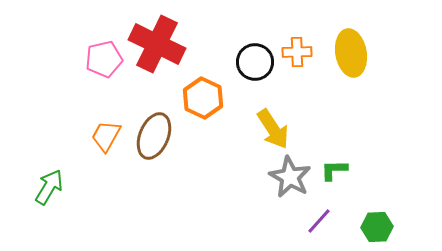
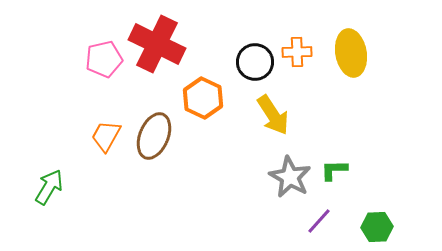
yellow arrow: moved 14 px up
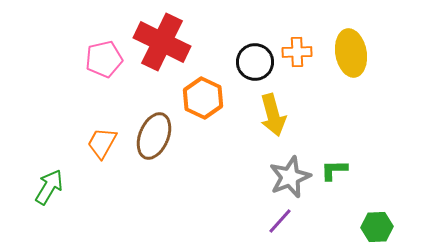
red cross: moved 5 px right, 2 px up
yellow arrow: rotated 18 degrees clockwise
orange trapezoid: moved 4 px left, 7 px down
gray star: rotated 21 degrees clockwise
purple line: moved 39 px left
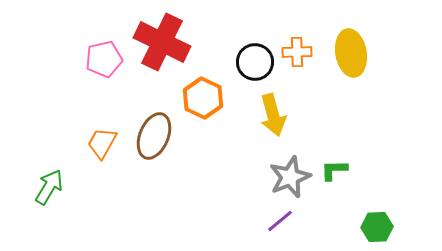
purple line: rotated 8 degrees clockwise
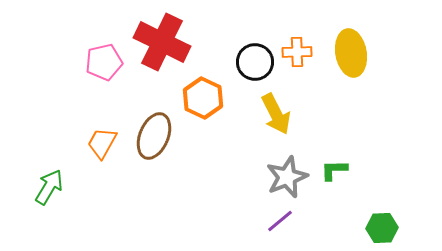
pink pentagon: moved 3 px down
yellow arrow: moved 3 px right, 1 px up; rotated 12 degrees counterclockwise
gray star: moved 3 px left
green hexagon: moved 5 px right, 1 px down
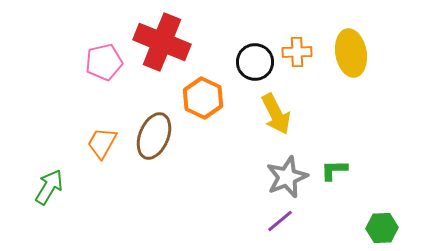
red cross: rotated 4 degrees counterclockwise
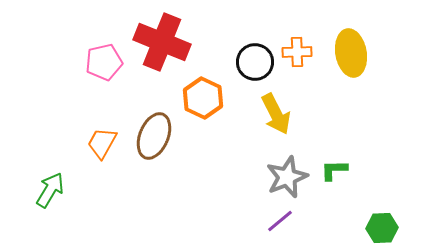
green arrow: moved 1 px right, 3 px down
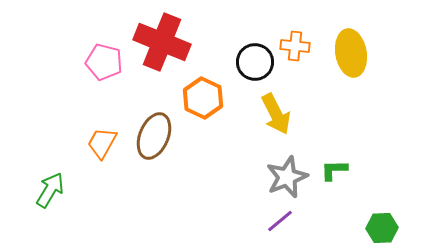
orange cross: moved 2 px left, 6 px up; rotated 8 degrees clockwise
pink pentagon: rotated 27 degrees clockwise
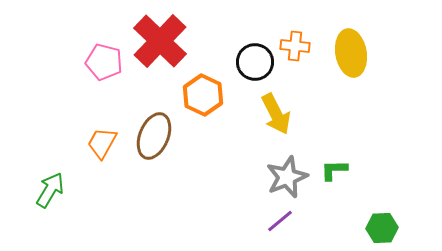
red cross: moved 2 px left, 1 px up; rotated 22 degrees clockwise
orange hexagon: moved 3 px up
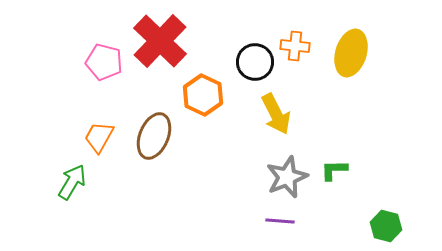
yellow ellipse: rotated 27 degrees clockwise
orange trapezoid: moved 3 px left, 6 px up
green arrow: moved 22 px right, 8 px up
purple line: rotated 44 degrees clockwise
green hexagon: moved 4 px right, 2 px up; rotated 16 degrees clockwise
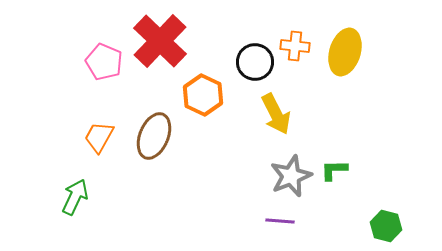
yellow ellipse: moved 6 px left, 1 px up
pink pentagon: rotated 9 degrees clockwise
gray star: moved 4 px right, 1 px up
green arrow: moved 3 px right, 15 px down; rotated 6 degrees counterclockwise
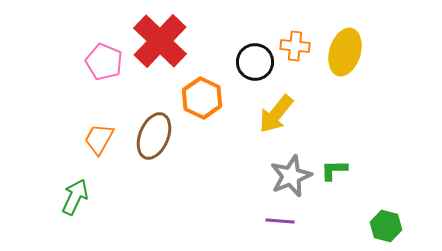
orange hexagon: moved 1 px left, 3 px down
yellow arrow: rotated 66 degrees clockwise
orange trapezoid: moved 2 px down
